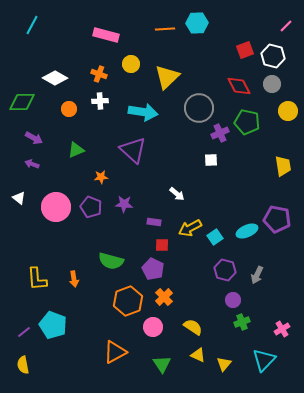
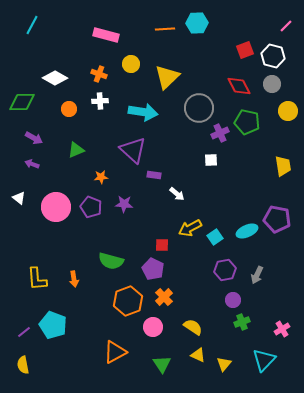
purple rectangle at (154, 222): moved 47 px up
purple hexagon at (225, 270): rotated 25 degrees counterclockwise
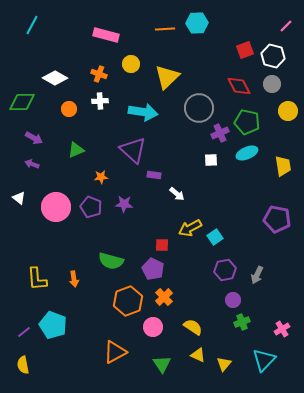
cyan ellipse at (247, 231): moved 78 px up
